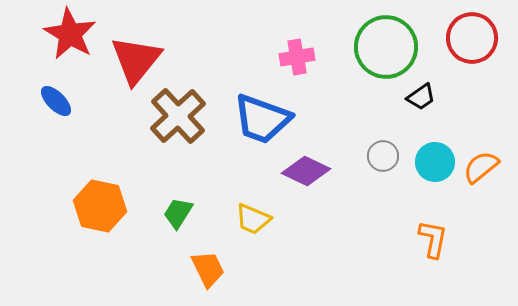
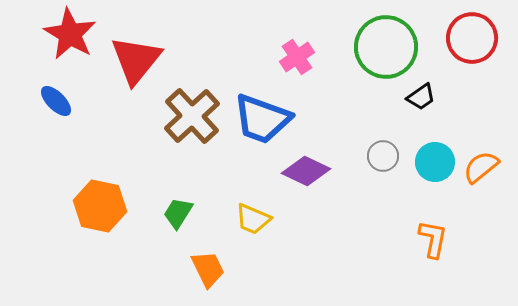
pink cross: rotated 24 degrees counterclockwise
brown cross: moved 14 px right
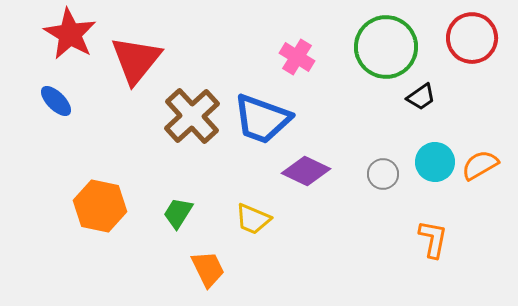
pink cross: rotated 24 degrees counterclockwise
gray circle: moved 18 px down
orange semicircle: moved 1 px left, 2 px up; rotated 9 degrees clockwise
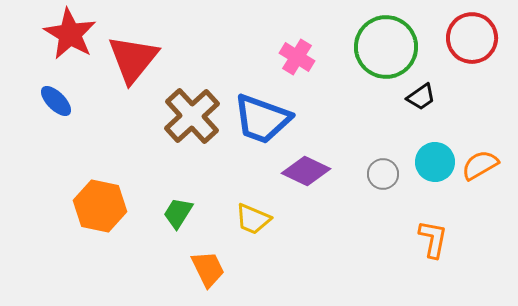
red triangle: moved 3 px left, 1 px up
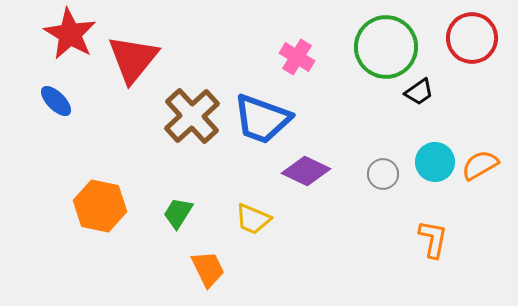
black trapezoid: moved 2 px left, 5 px up
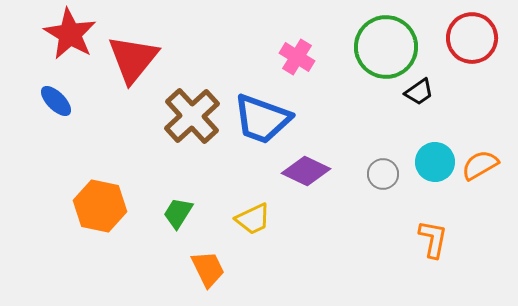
yellow trapezoid: rotated 48 degrees counterclockwise
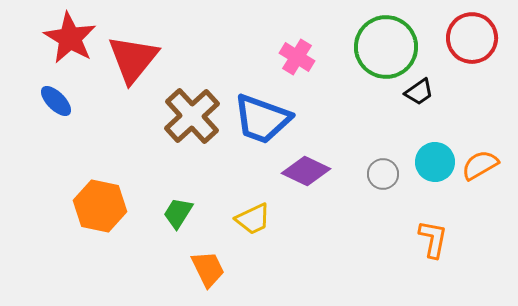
red star: moved 4 px down
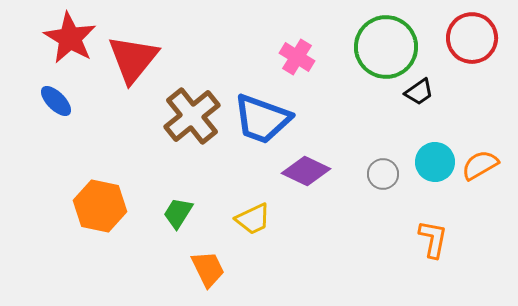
brown cross: rotated 4 degrees clockwise
